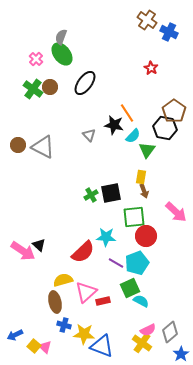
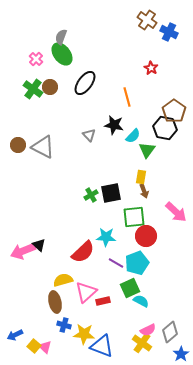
orange line at (127, 113): moved 16 px up; rotated 18 degrees clockwise
pink arrow at (23, 251): rotated 125 degrees clockwise
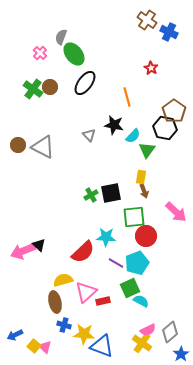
green ellipse at (62, 54): moved 12 px right
pink cross at (36, 59): moved 4 px right, 6 px up
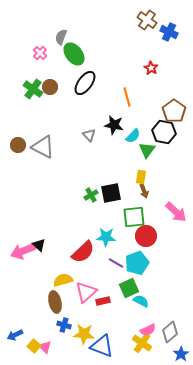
black hexagon at (165, 128): moved 1 px left, 4 px down
green square at (130, 288): moved 1 px left
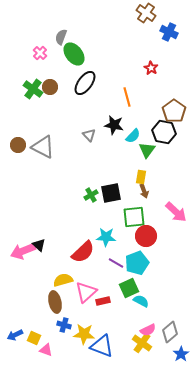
brown cross at (147, 20): moved 1 px left, 7 px up
yellow square at (34, 346): moved 8 px up; rotated 16 degrees counterclockwise
pink triangle at (45, 347): moved 1 px right, 3 px down; rotated 24 degrees counterclockwise
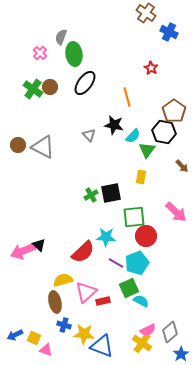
green ellipse at (74, 54): rotated 30 degrees clockwise
brown arrow at (144, 191): moved 38 px right, 25 px up; rotated 24 degrees counterclockwise
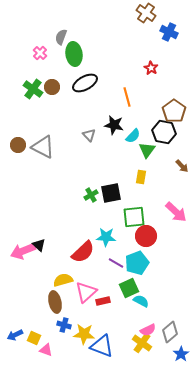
black ellipse at (85, 83): rotated 25 degrees clockwise
brown circle at (50, 87): moved 2 px right
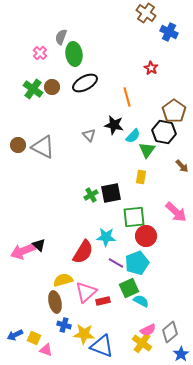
red semicircle at (83, 252): rotated 15 degrees counterclockwise
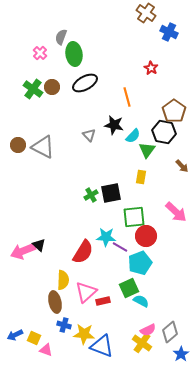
purple line at (116, 263): moved 4 px right, 16 px up
cyan pentagon at (137, 263): moved 3 px right
yellow semicircle at (63, 280): rotated 108 degrees clockwise
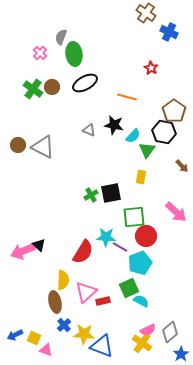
orange line at (127, 97): rotated 60 degrees counterclockwise
gray triangle at (89, 135): moved 5 px up; rotated 24 degrees counterclockwise
blue cross at (64, 325): rotated 32 degrees clockwise
